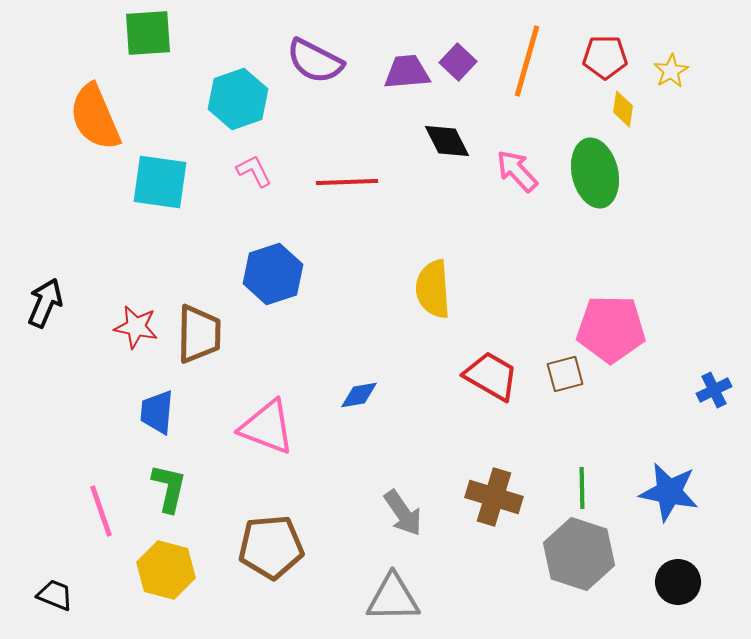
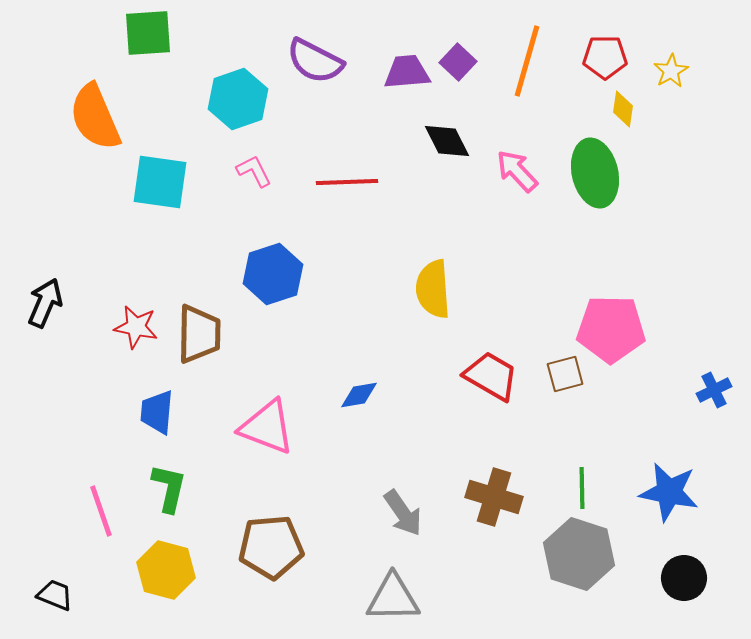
black circle: moved 6 px right, 4 px up
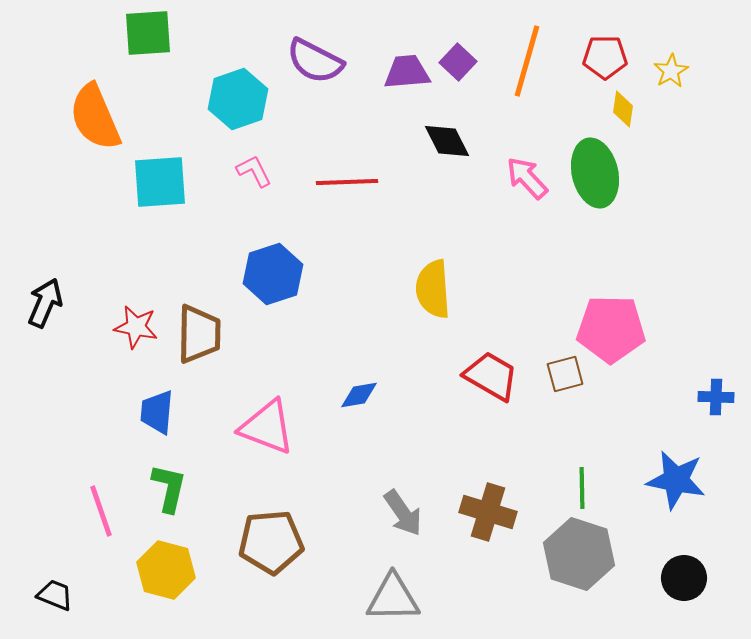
pink arrow: moved 10 px right, 7 px down
cyan square: rotated 12 degrees counterclockwise
blue cross: moved 2 px right, 7 px down; rotated 28 degrees clockwise
blue star: moved 7 px right, 12 px up
brown cross: moved 6 px left, 15 px down
brown pentagon: moved 5 px up
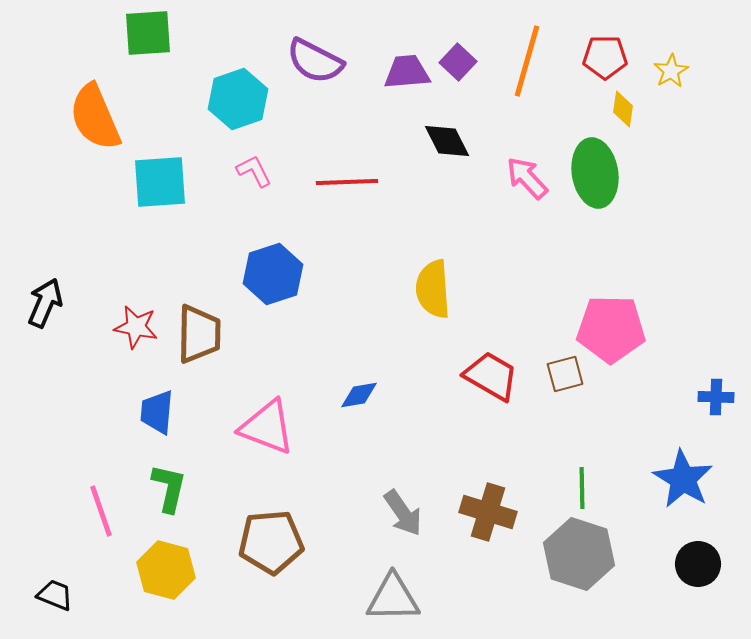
green ellipse: rotated 4 degrees clockwise
blue star: moved 7 px right, 1 px up; rotated 20 degrees clockwise
black circle: moved 14 px right, 14 px up
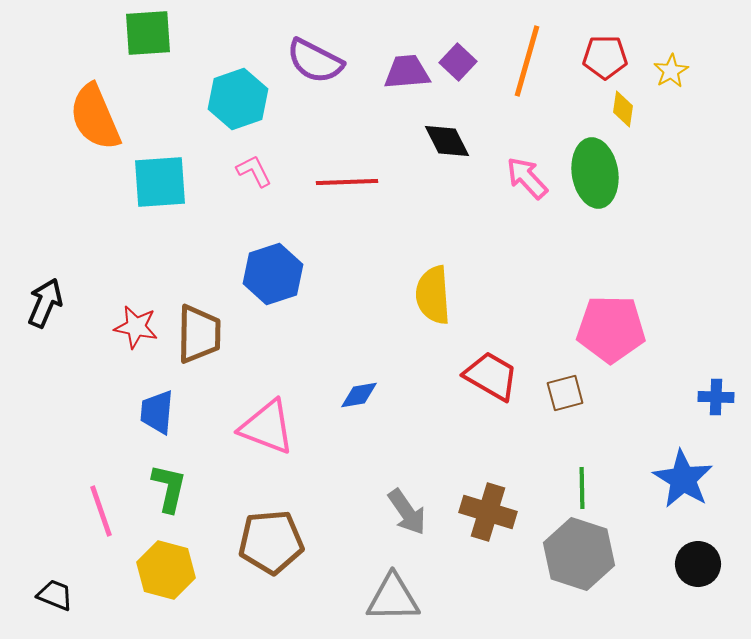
yellow semicircle: moved 6 px down
brown square: moved 19 px down
gray arrow: moved 4 px right, 1 px up
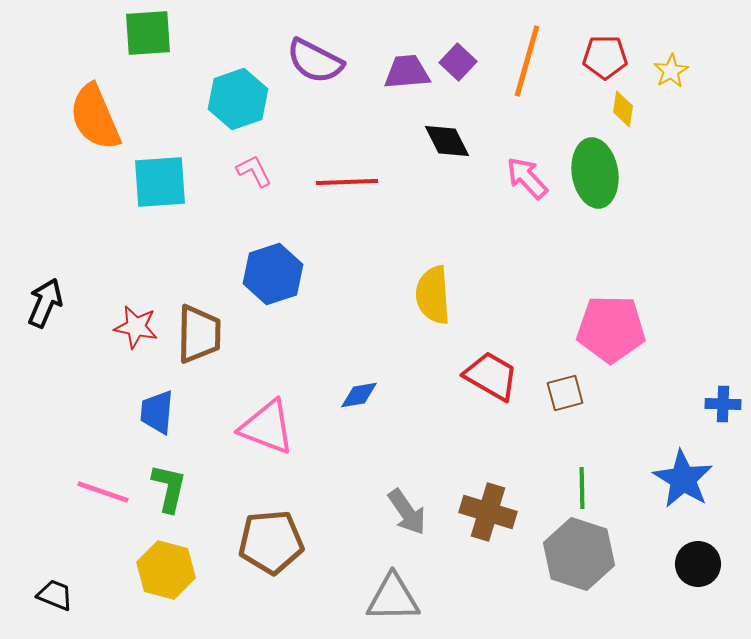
blue cross: moved 7 px right, 7 px down
pink line: moved 2 px right, 19 px up; rotated 52 degrees counterclockwise
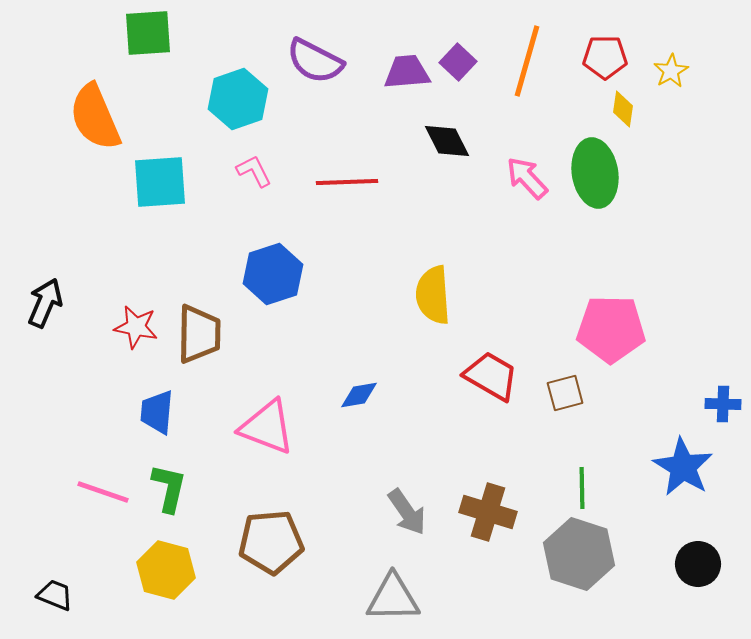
blue star: moved 12 px up
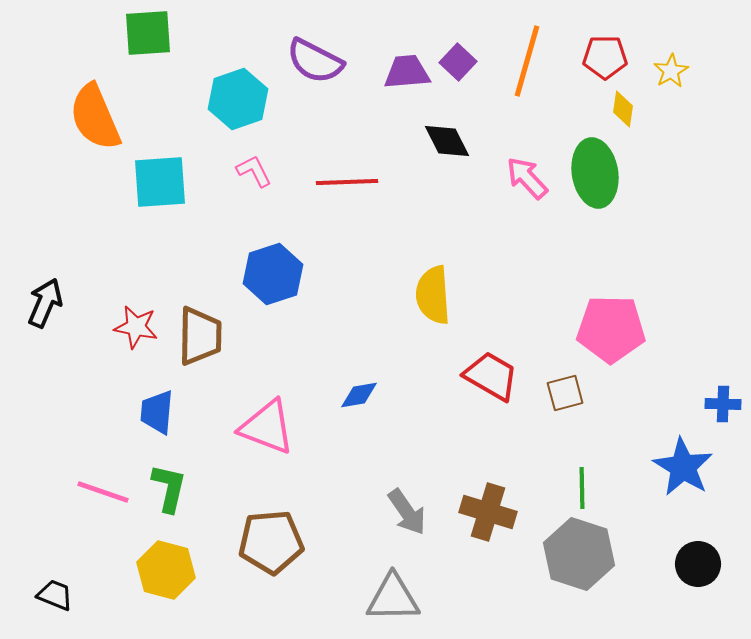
brown trapezoid: moved 1 px right, 2 px down
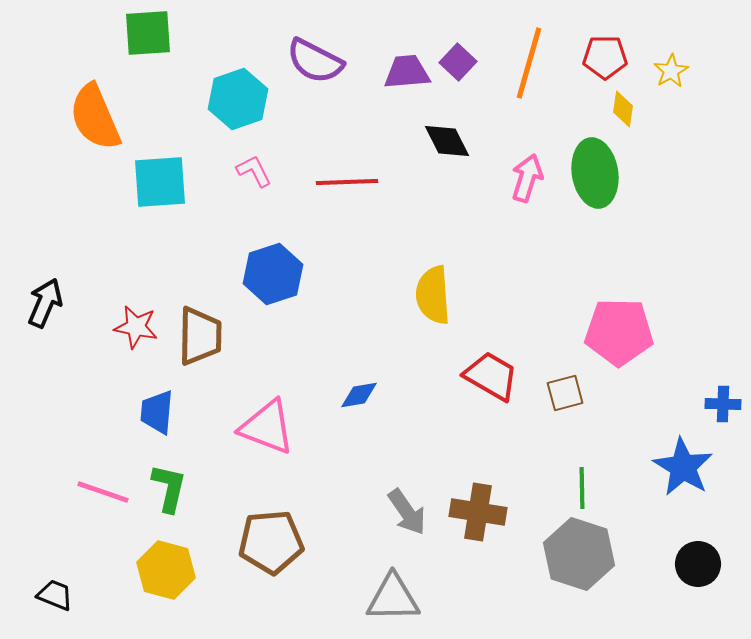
orange line: moved 2 px right, 2 px down
pink arrow: rotated 60 degrees clockwise
pink pentagon: moved 8 px right, 3 px down
brown cross: moved 10 px left; rotated 8 degrees counterclockwise
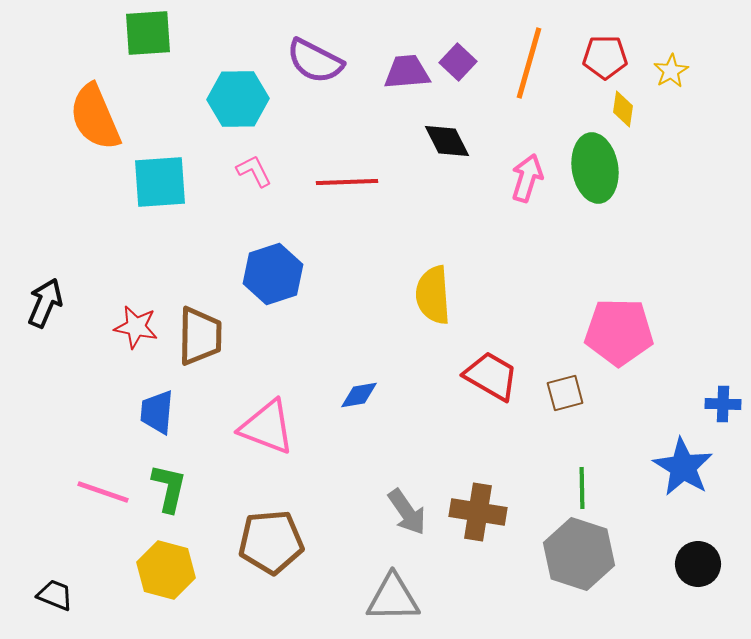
cyan hexagon: rotated 18 degrees clockwise
green ellipse: moved 5 px up
